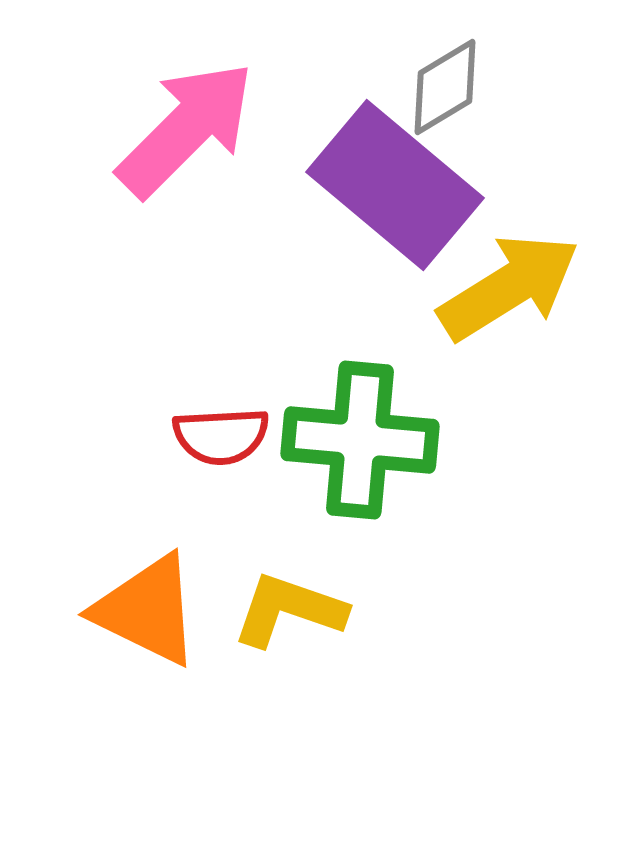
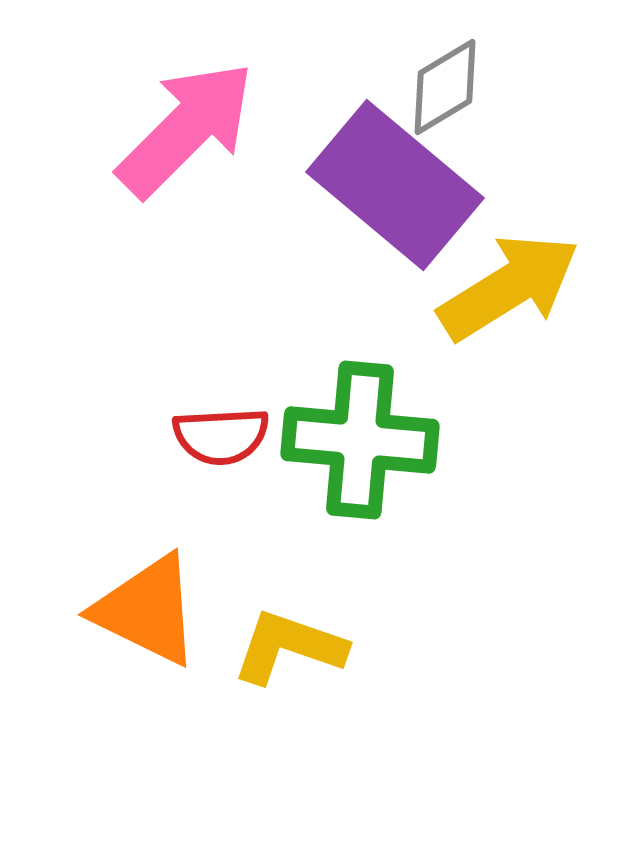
yellow L-shape: moved 37 px down
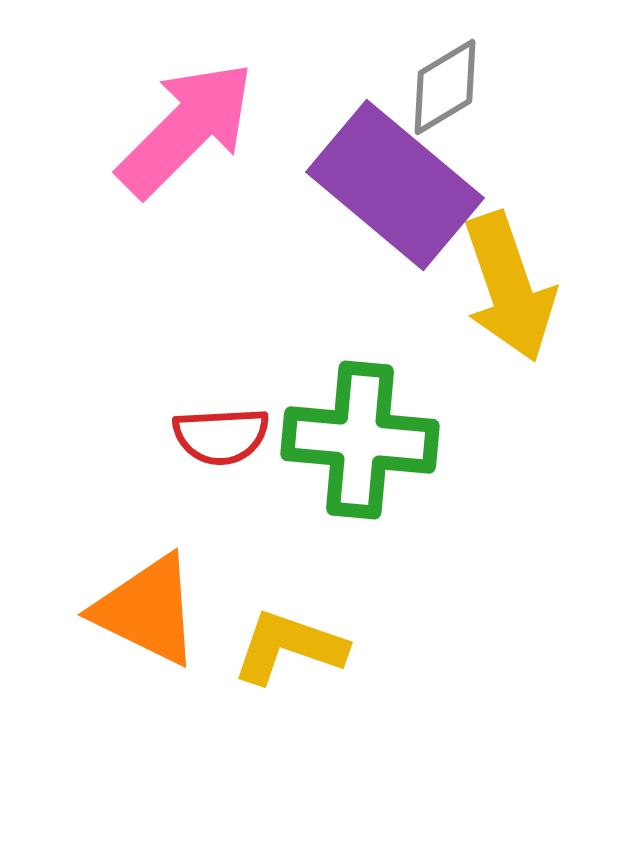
yellow arrow: rotated 103 degrees clockwise
